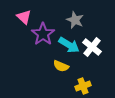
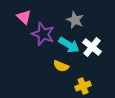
purple star: rotated 15 degrees counterclockwise
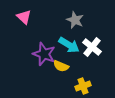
purple star: moved 1 px right, 20 px down
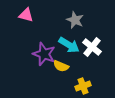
pink triangle: moved 2 px right, 2 px up; rotated 28 degrees counterclockwise
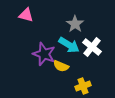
gray star: moved 4 px down; rotated 12 degrees clockwise
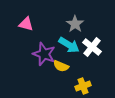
pink triangle: moved 9 px down
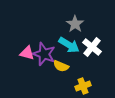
pink triangle: moved 1 px right, 29 px down
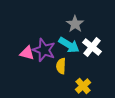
purple star: moved 4 px up
yellow semicircle: rotated 70 degrees clockwise
yellow cross: rotated 21 degrees counterclockwise
